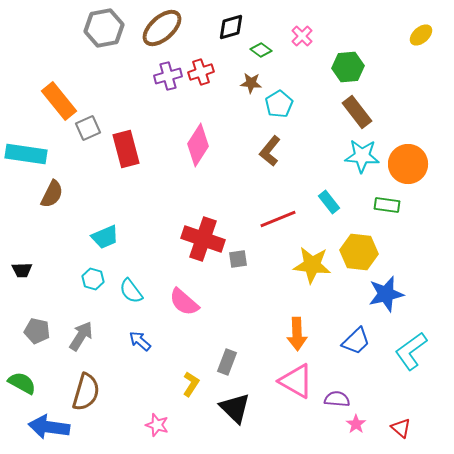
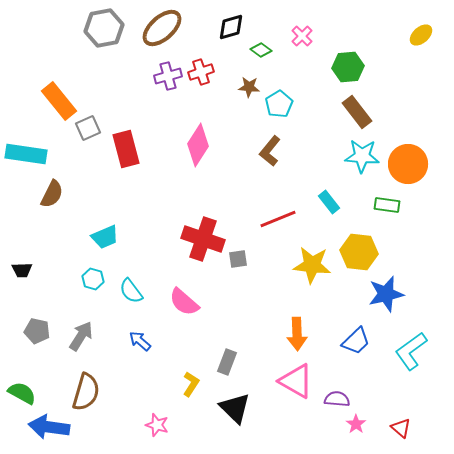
brown star at (251, 83): moved 2 px left, 4 px down
green semicircle at (22, 383): moved 10 px down
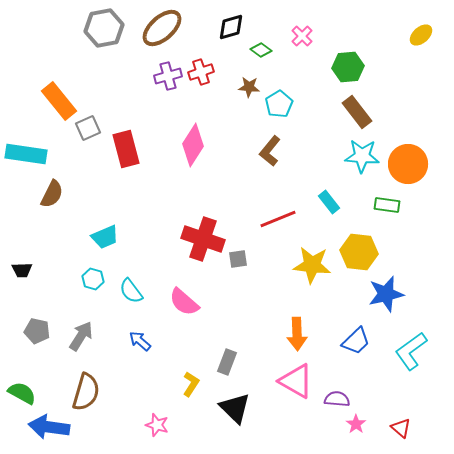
pink diamond at (198, 145): moved 5 px left
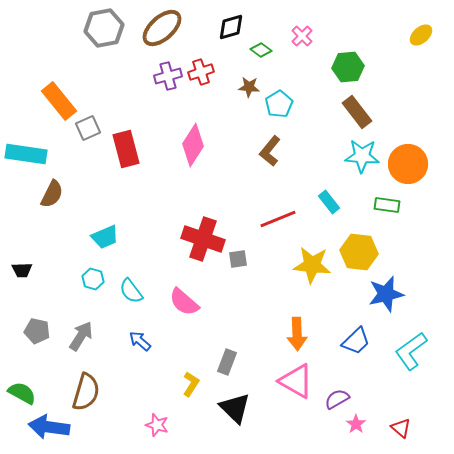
purple semicircle at (337, 399): rotated 35 degrees counterclockwise
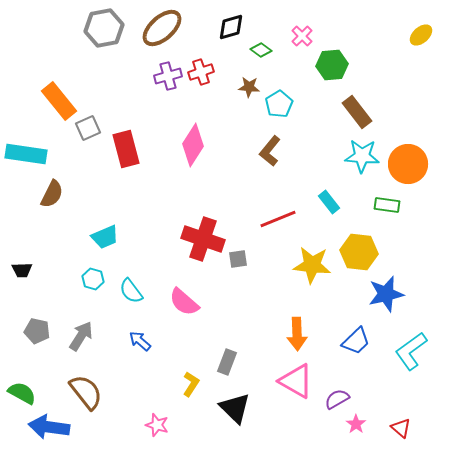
green hexagon at (348, 67): moved 16 px left, 2 px up
brown semicircle at (86, 392): rotated 54 degrees counterclockwise
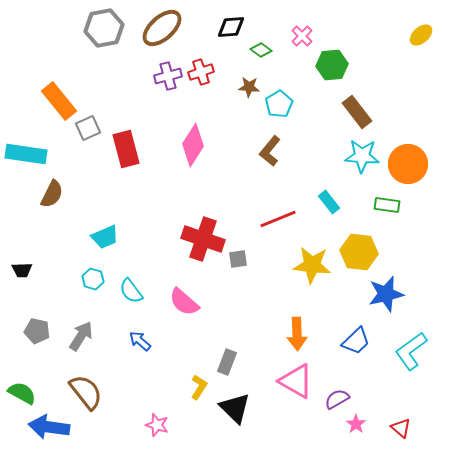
black diamond at (231, 27): rotated 12 degrees clockwise
yellow L-shape at (191, 384): moved 8 px right, 3 px down
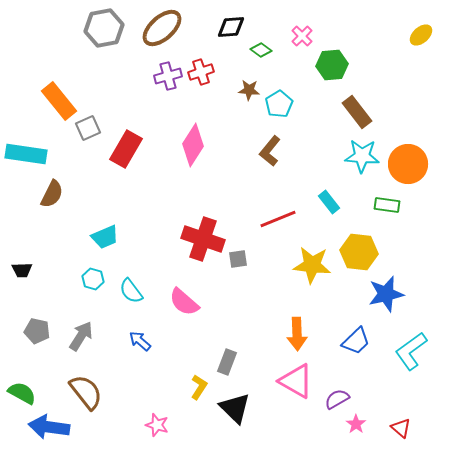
brown star at (249, 87): moved 3 px down
red rectangle at (126, 149): rotated 45 degrees clockwise
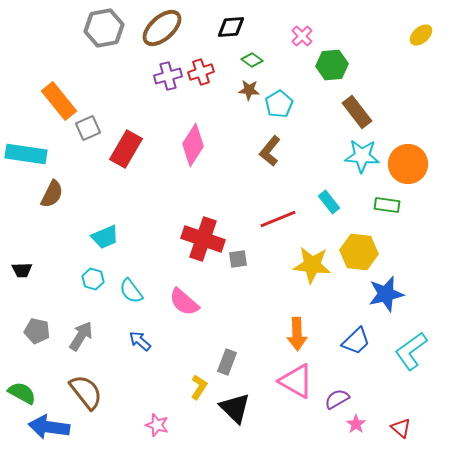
green diamond at (261, 50): moved 9 px left, 10 px down
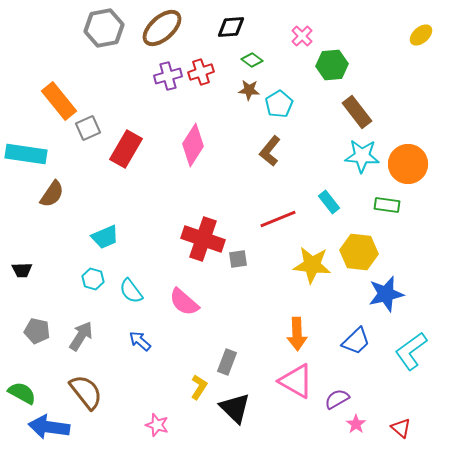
brown semicircle at (52, 194): rotated 8 degrees clockwise
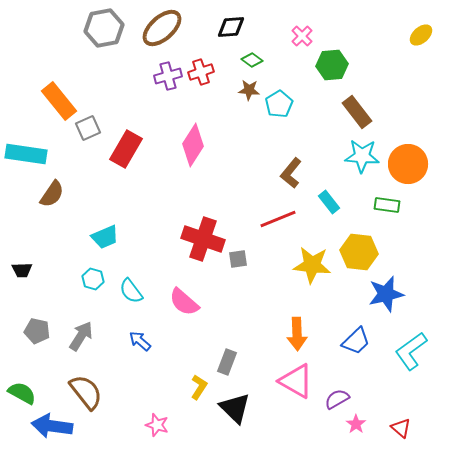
brown L-shape at (270, 151): moved 21 px right, 22 px down
blue arrow at (49, 427): moved 3 px right, 1 px up
